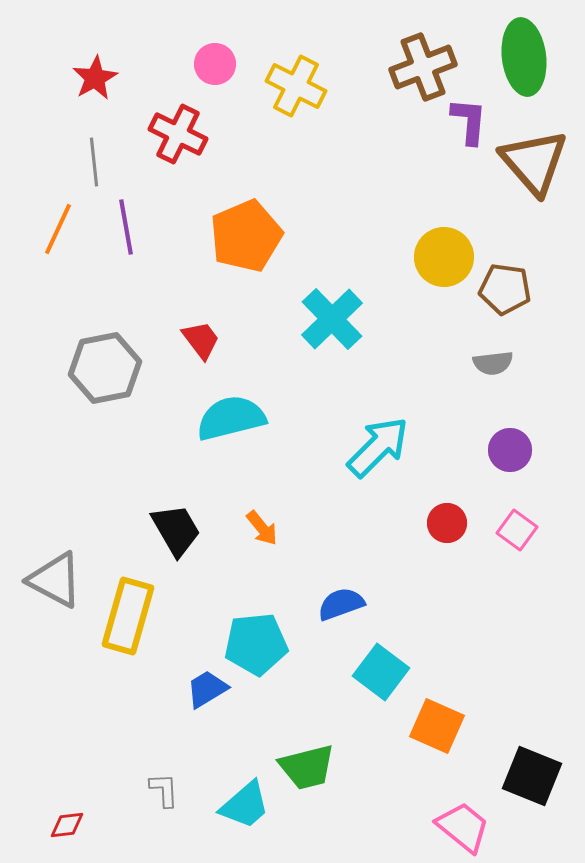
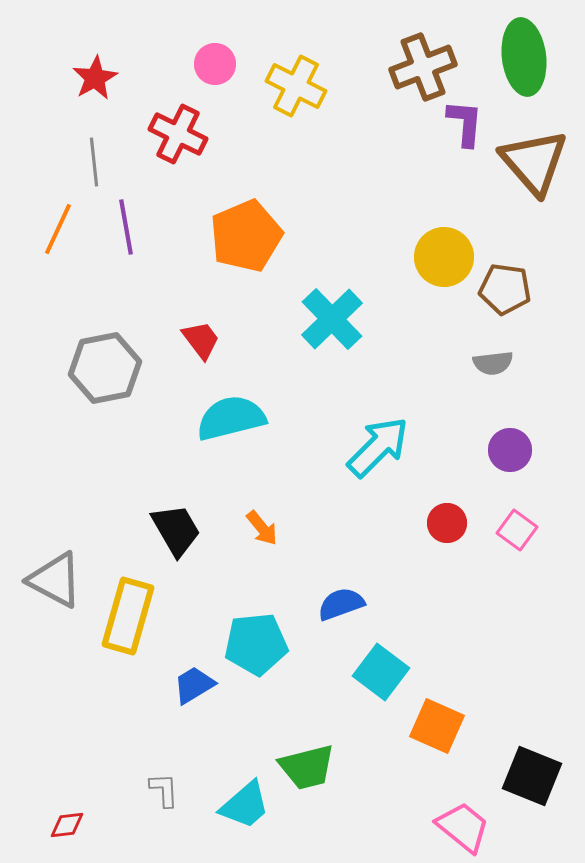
purple L-shape: moved 4 px left, 2 px down
blue trapezoid: moved 13 px left, 4 px up
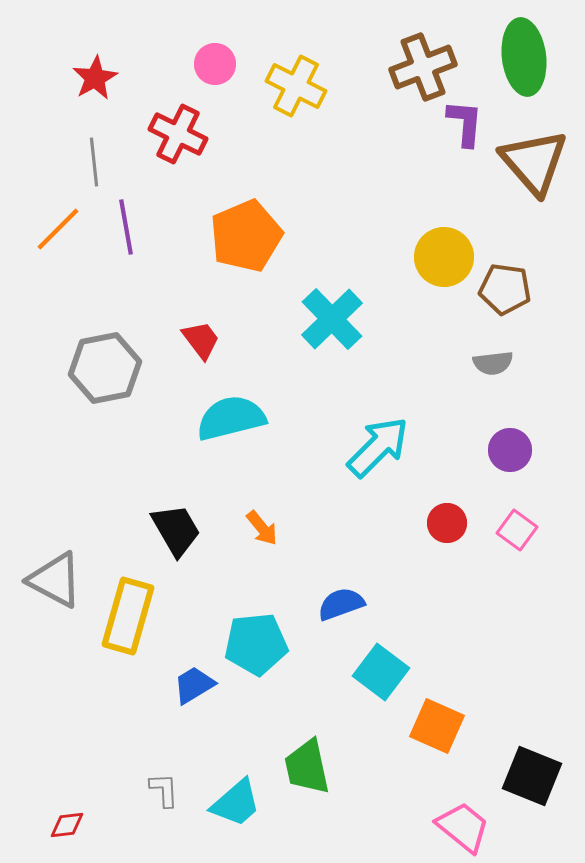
orange line: rotated 20 degrees clockwise
green trapezoid: rotated 92 degrees clockwise
cyan trapezoid: moved 9 px left, 2 px up
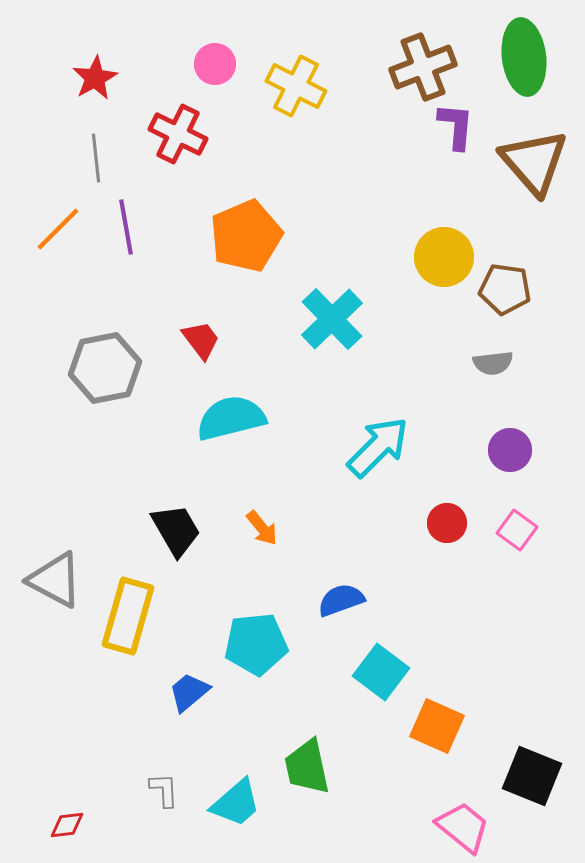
purple L-shape: moved 9 px left, 3 px down
gray line: moved 2 px right, 4 px up
blue semicircle: moved 4 px up
blue trapezoid: moved 5 px left, 7 px down; rotated 9 degrees counterclockwise
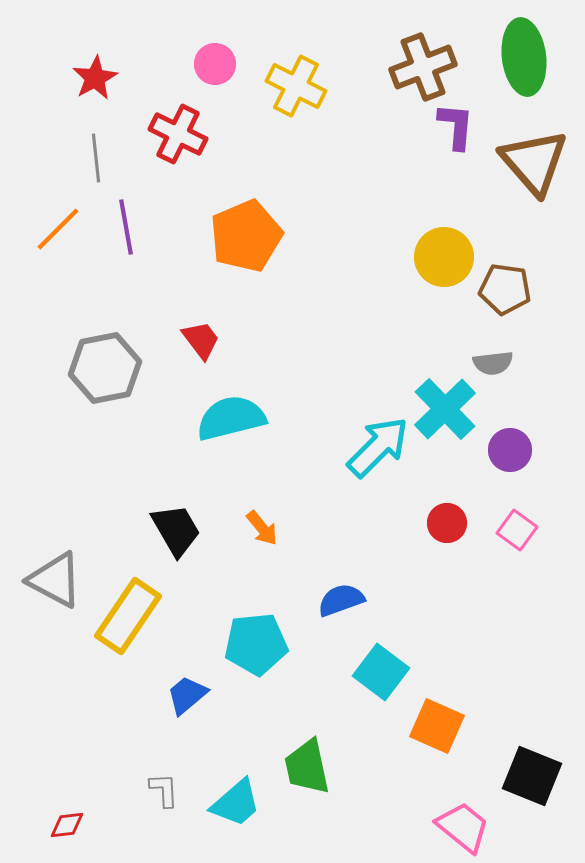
cyan cross: moved 113 px right, 90 px down
yellow rectangle: rotated 18 degrees clockwise
blue trapezoid: moved 2 px left, 3 px down
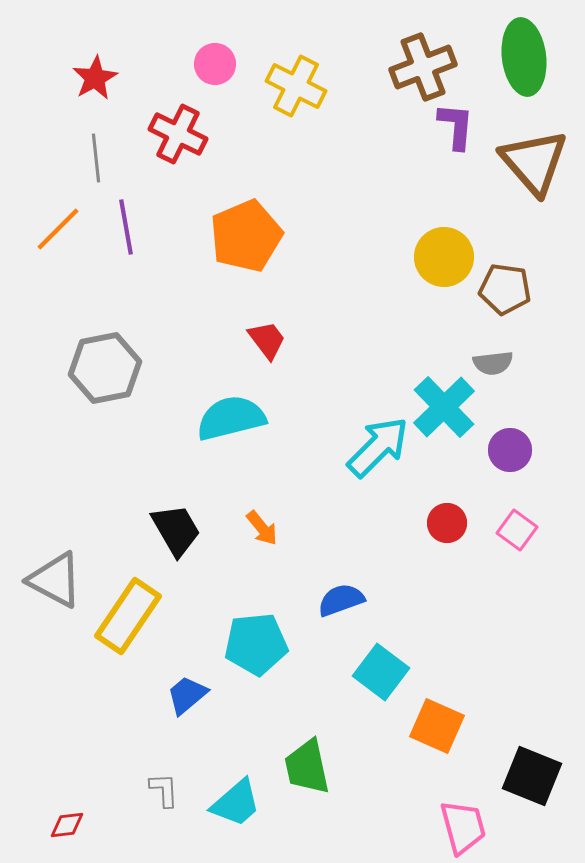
red trapezoid: moved 66 px right
cyan cross: moved 1 px left, 2 px up
pink trapezoid: rotated 36 degrees clockwise
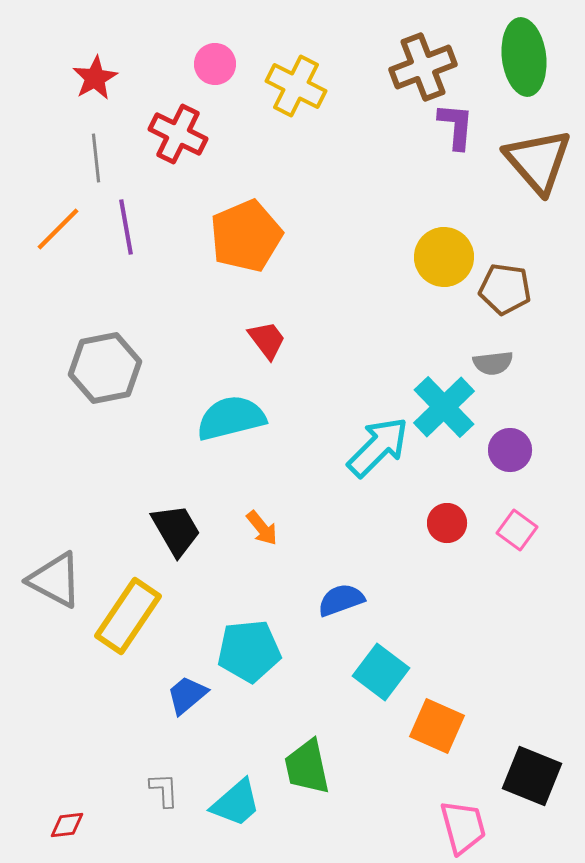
brown triangle: moved 4 px right, 1 px up
cyan pentagon: moved 7 px left, 7 px down
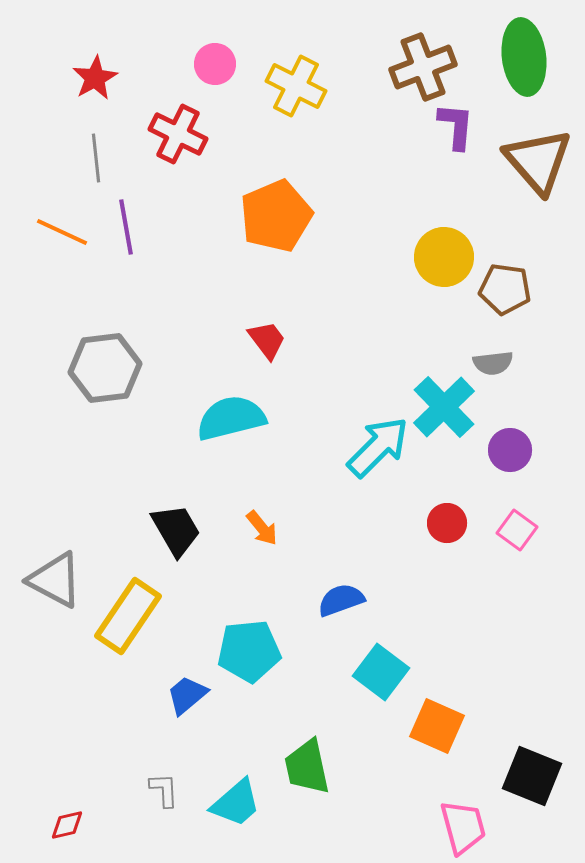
orange line: moved 4 px right, 3 px down; rotated 70 degrees clockwise
orange pentagon: moved 30 px right, 20 px up
gray hexagon: rotated 4 degrees clockwise
red diamond: rotated 6 degrees counterclockwise
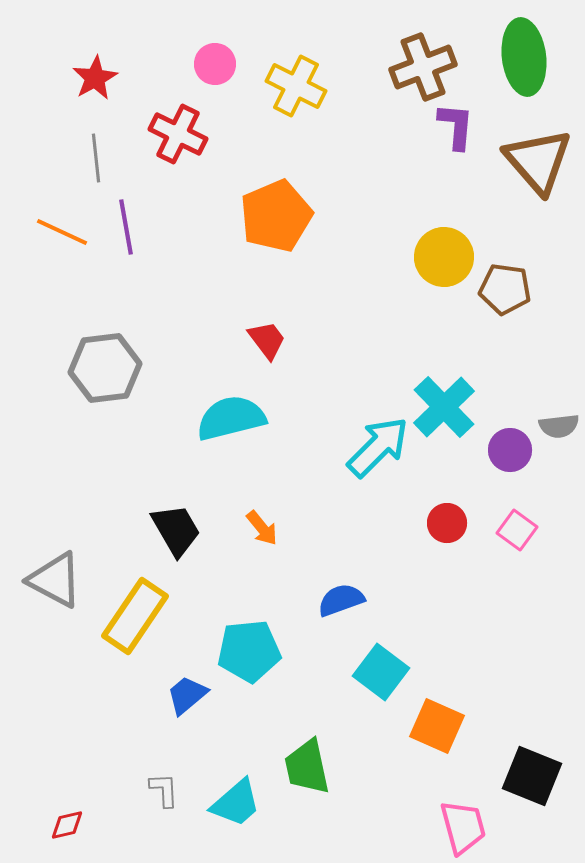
gray semicircle: moved 66 px right, 63 px down
yellow rectangle: moved 7 px right
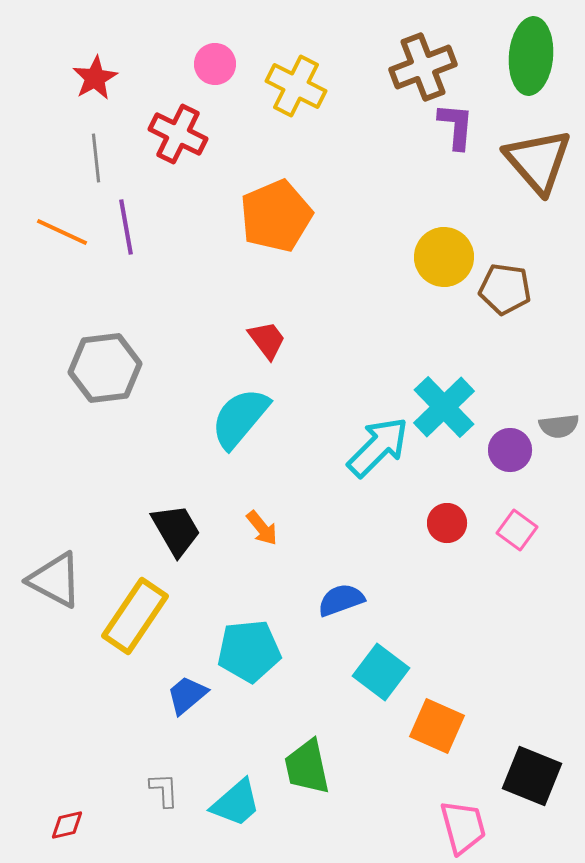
green ellipse: moved 7 px right, 1 px up; rotated 12 degrees clockwise
cyan semicircle: moved 9 px right; rotated 36 degrees counterclockwise
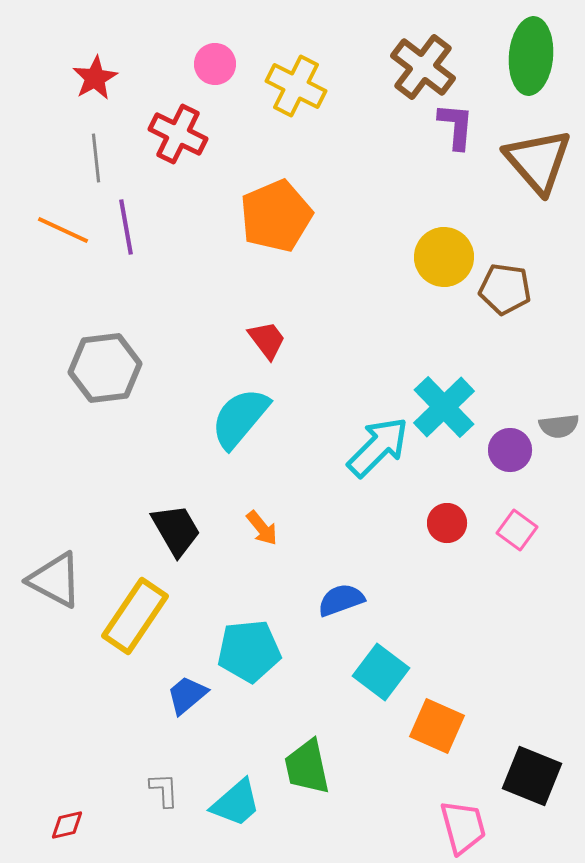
brown cross: rotated 32 degrees counterclockwise
orange line: moved 1 px right, 2 px up
